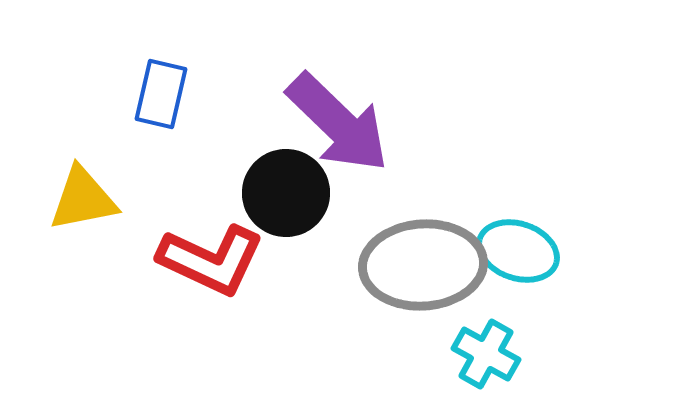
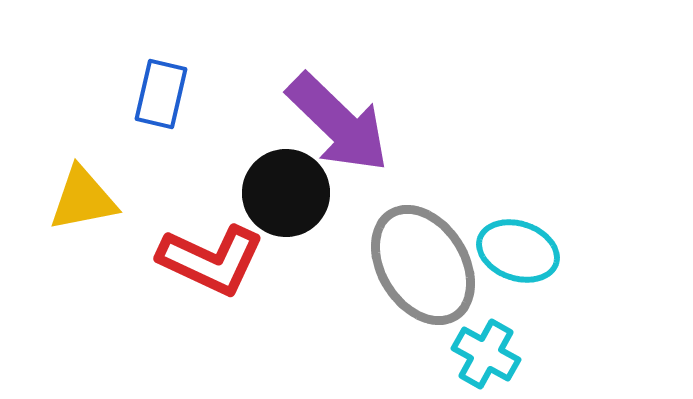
gray ellipse: rotated 62 degrees clockwise
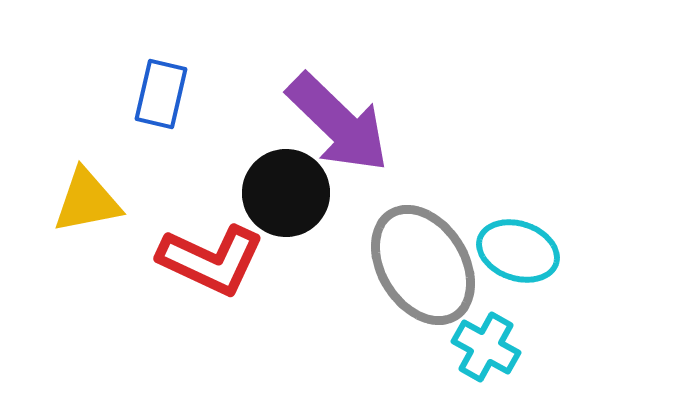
yellow triangle: moved 4 px right, 2 px down
cyan cross: moved 7 px up
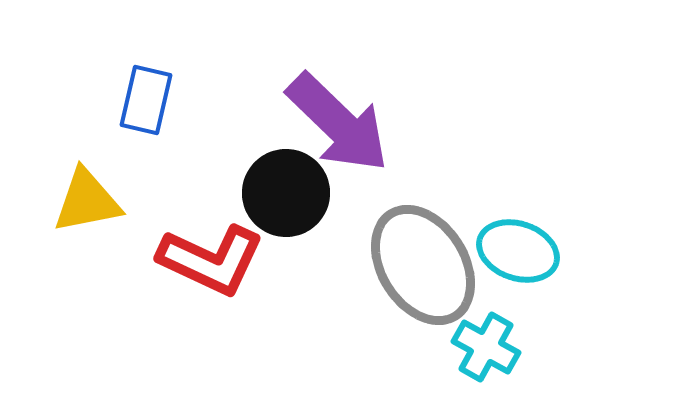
blue rectangle: moved 15 px left, 6 px down
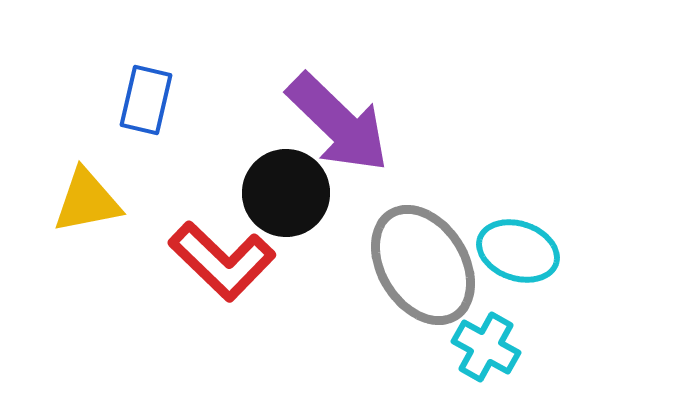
red L-shape: moved 11 px right, 1 px down; rotated 19 degrees clockwise
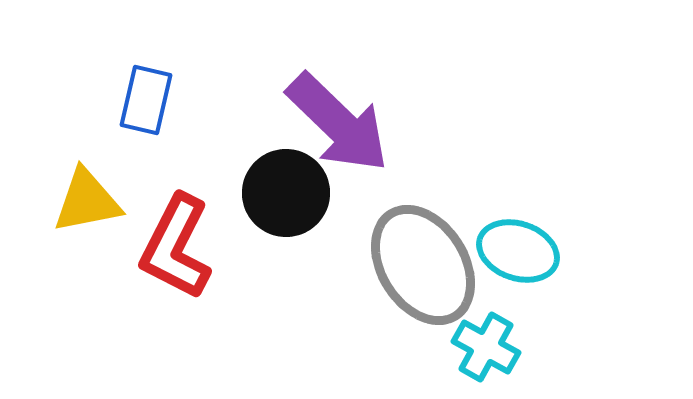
red L-shape: moved 46 px left, 14 px up; rotated 73 degrees clockwise
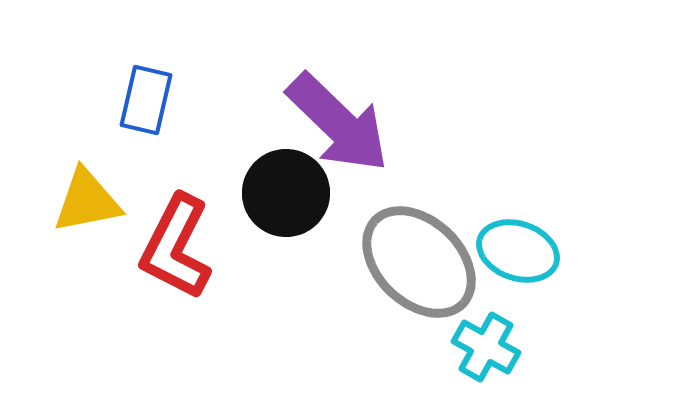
gray ellipse: moved 4 px left, 3 px up; rotated 14 degrees counterclockwise
